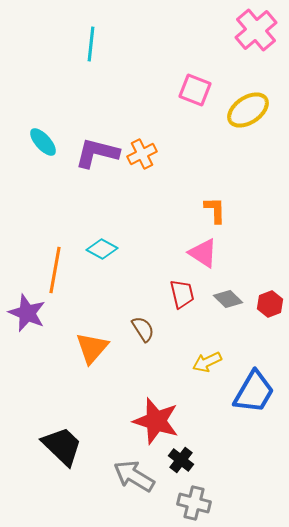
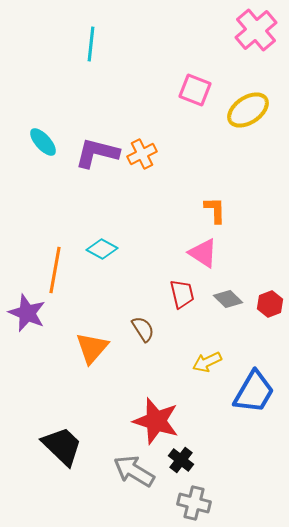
gray arrow: moved 5 px up
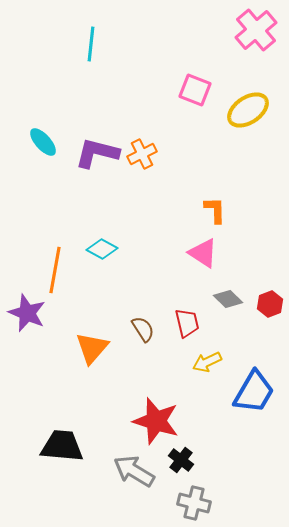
red trapezoid: moved 5 px right, 29 px down
black trapezoid: rotated 39 degrees counterclockwise
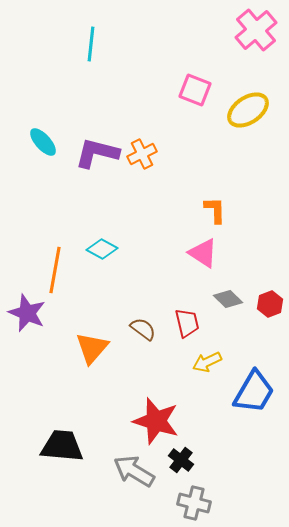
brown semicircle: rotated 20 degrees counterclockwise
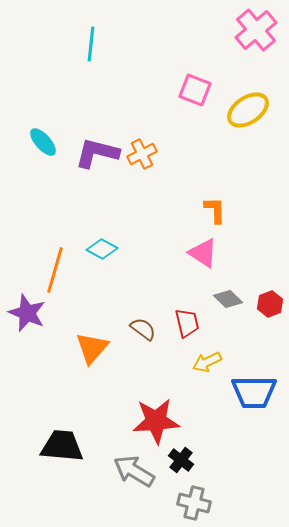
orange line: rotated 6 degrees clockwise
blue trapezoid: rotated 60 degrees clockwise
red star: rotated 21 degrees counterclockwise
